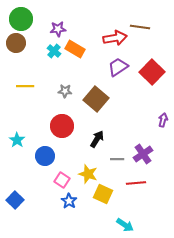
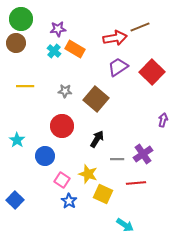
brown line: rotated 30 degrees counterclockwise
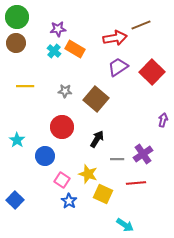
green circle: moved 4 px left, 2 px up
brown line: moved 1 px right, 2 px up
red circle: moved 1 px down
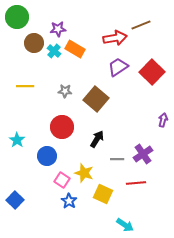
brown circle: moved 18 px right
blue circle: moved 2 px right
yellow star: moved 4 px left, 1 px up
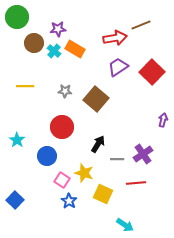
black arrow: moved 1 px right, 5 px down
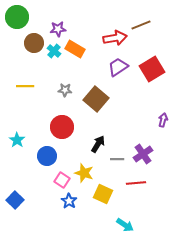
red square: moved 3 px up; rotated 15 degrees clockwise
gray star: moved 1 px up
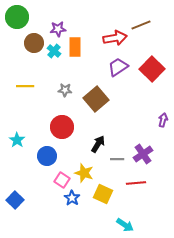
orange rectangle: moved 2 px up; rotated 60 degrees clockwise
red square: rotated 15 degrees counterclockwise
brown square: rotated 10 degrees clockwise
blue star: moved 3 px right, 3 px up
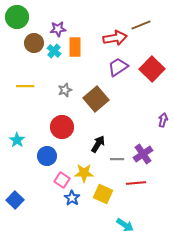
gray star: rotated 24 degrees counterclockwise
yellow star: rotated 18 degrees counterclockwise
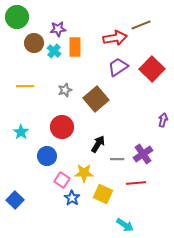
cyan star: moved 4 px right, 8 px up
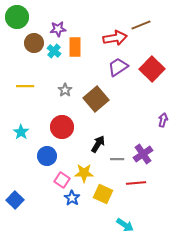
gray star: rotated 16 degrees counterclockwise
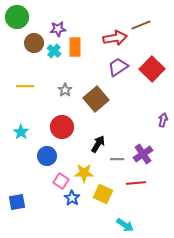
pink square: moved 1 px left, 1 px down
blue square: moved 2 px right, 2 px down; rotated 36 degrees clockwise
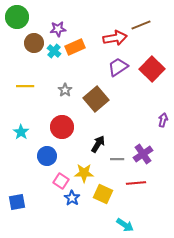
orange rectangle: rotated 66 degrees clockwise
